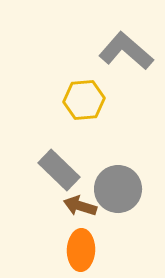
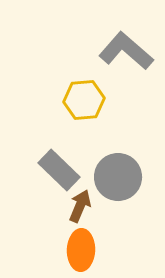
gray circle: moved 12 px up
brown arrow: rotated 96 degrees clockwise
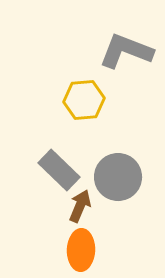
gray L-shape: rotated 20 degrees counterclockwise
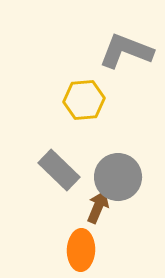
brown arrow: moved 18 px right, 1 px down
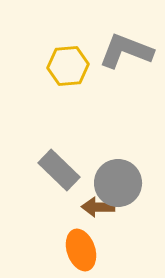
yellow hexagon: moved 16 px left, 34 px up
gray circle: moved 6 px down
brown arrow: rotated 112 degrees counterclockwise
orange ellipse: rotated 21 degrees counterclockwise
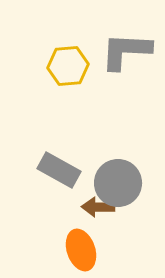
gray L-shape: rotated 18 degrees counterclockwise
gray rectangle: rotated 15 degrees counterclockwise
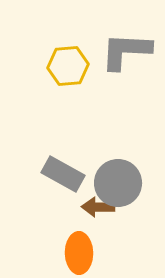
gray rectangle: moved 4 px right, 4 px down
orange ellipse: moved 2 px left, 3 px down; rotated 18 degrees clockwise
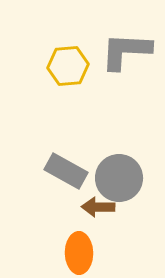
gray rectangle: moved 3 px right, 3 px up
gray circle: moved 1 px right, 5 px up
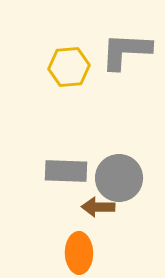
yellow hexagon: moved 1 px right, 1 px down
gray rectangle: rotated 27 degrees counterclockwise
